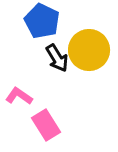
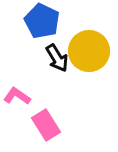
yellow circle: moved 1 px down
pink L-shape: moved 2 px left
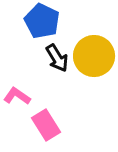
yellow circle: moved 5 px right, 5 px down
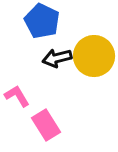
black arrow: rotated 108 degrees clockwise
pink L-shape: rotated 24 degrees clockwise
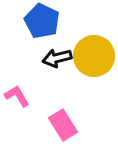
pink rectangle: moved 17 px right
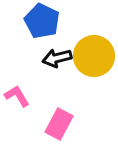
pink rectangle: moved 4 px left, 1 px up; rotated 60 degrees clockwise
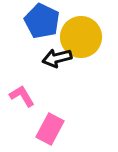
yellow circle: moved 13 px left, 19 px up
pink L-shape: moved 5 px right
pink rectangle: moved 9 px left, 5 px down
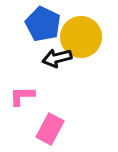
blue pentagon: moved 1 px right, 3 px down
pink L-shape: rotated 60 degrees counterclockwise
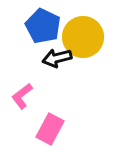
blue pentagon: moved 2 px down
yellow circle: moved 2 px right
pink L-shape: rotated 36 degrees counterclockwise
